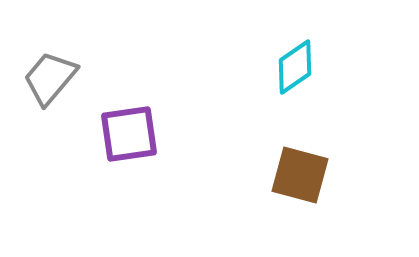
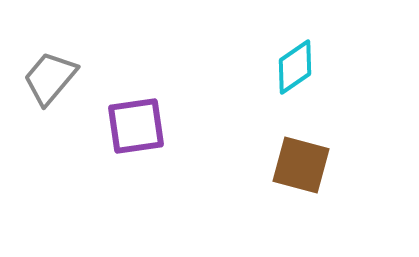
purple square: moved 7 px right, 8 px up
brown square: moved 1 px right, 10 px up
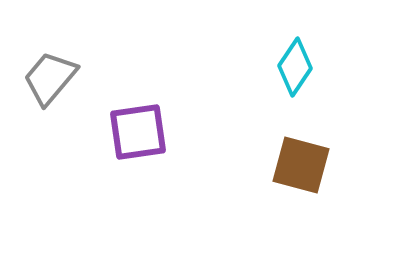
cyan diamond: rotated 22 degrees counterclockwise
purple square: moved 2 px right, 6 px down
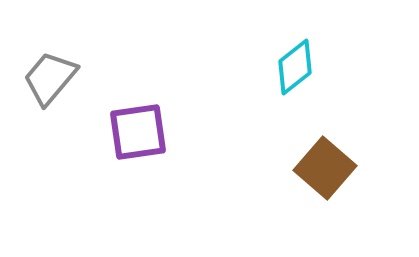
cyan diamond: rotated 18 degrees clockwise
brown square: moved 24 px right, 3 px down; rotated 26 degrees clockwise
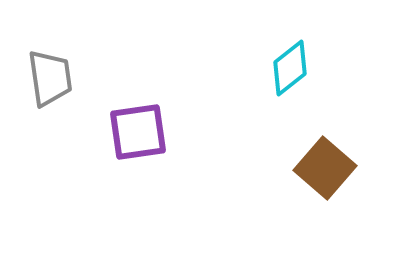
cyan diamond: moved 5 px left, 1 px down
gray trapezoid: rotated 132 degrees clockwise
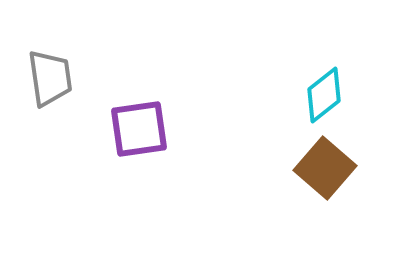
cyan diamond: moved 34 px right, 27 px down
purple square: moved 1 px right, 3 px up
